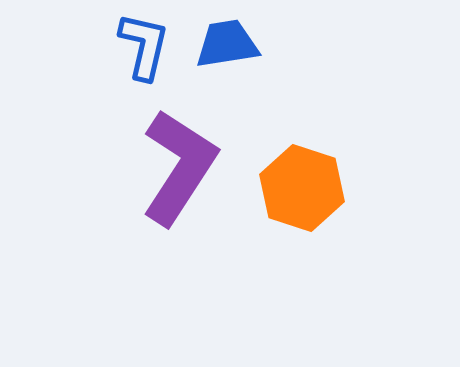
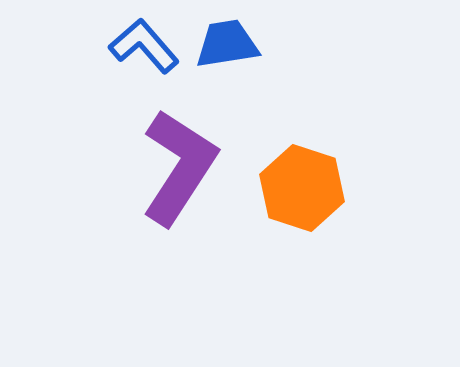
blue L-shape: rotated 54 degrees counterclockwise
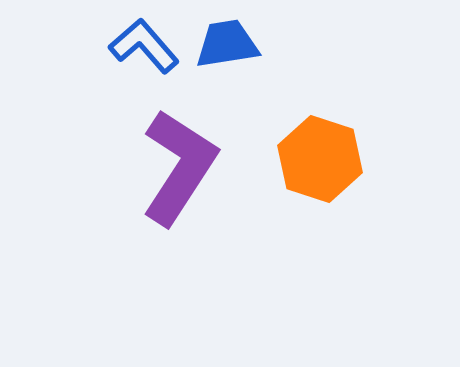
orange hexagon: moved 18 px right, 29 px up
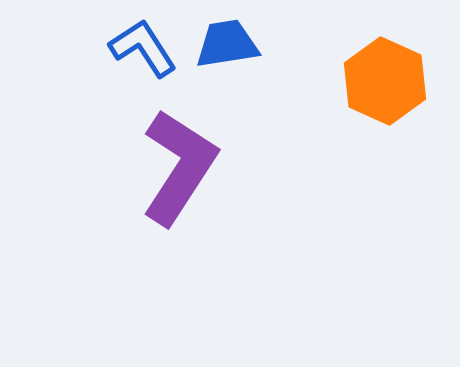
blue L-shape: moved 1 px left, 2 px down; rotated 8 degrees clockwise
orange hexagon: moved 65 px right, 78 px up; rotated 6 degrees clockwise
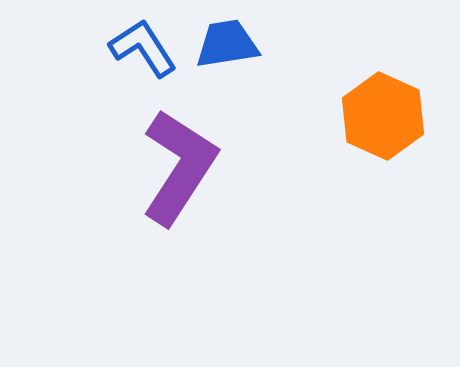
orange hexagon: moved 2 px left, 35 px down
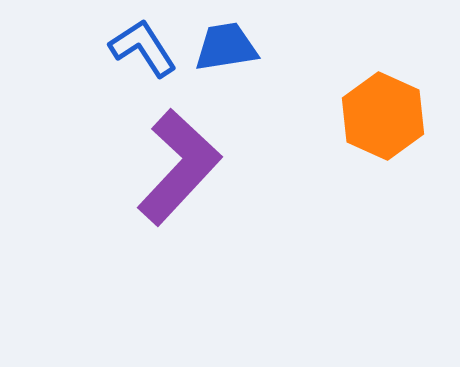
blue trapezoid: moved 1 px left, 3 px down
purple L-shape: rotated 10 degrees clockwise
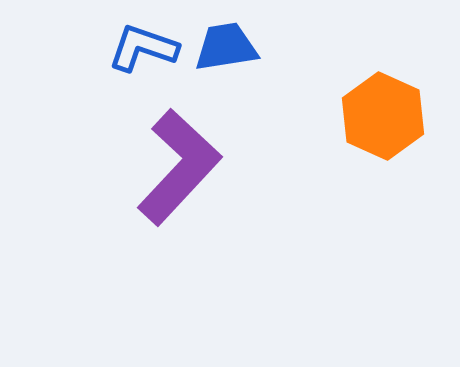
blue L-shape: rotated 38 degrees counterclockwise
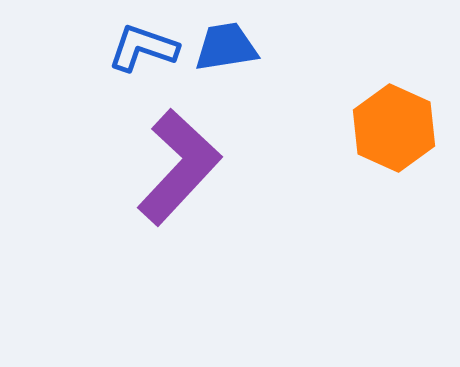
orange hexagon: moved 11 px right, 12 px down
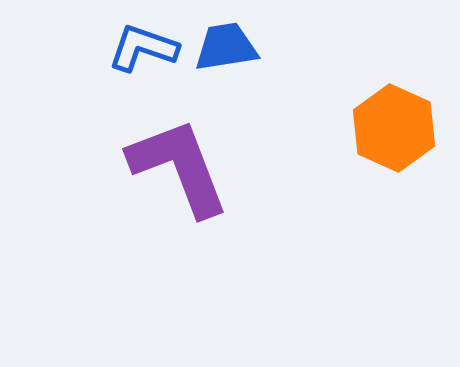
purple L-shape: rotated 64 degrees counterclockwise
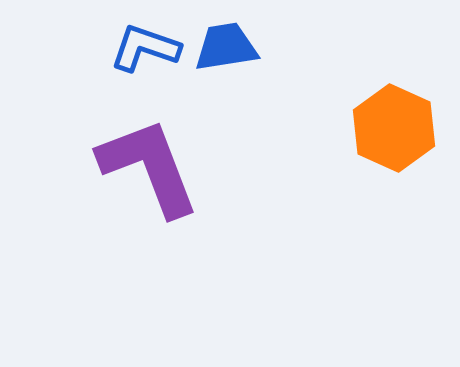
blue L-shape: moved 2 px right
purple L-shape: moved 30 px left
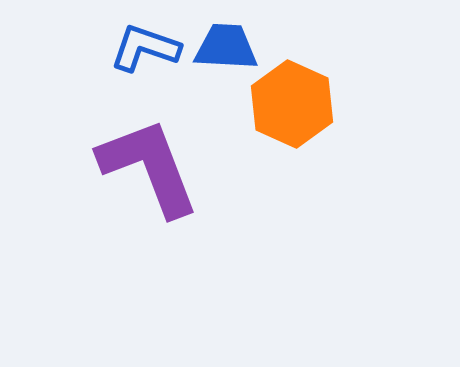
blue trapezoid: rotated 12 degrees clockwise
orange hexagon: moved 102 px left, 24 px up
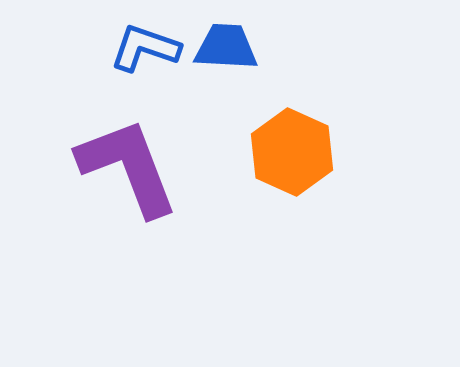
orange hexagon: moved 48 px down
purple L-shape: moved 21 px left
